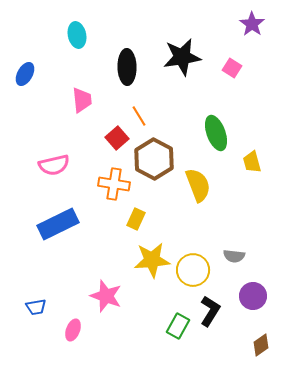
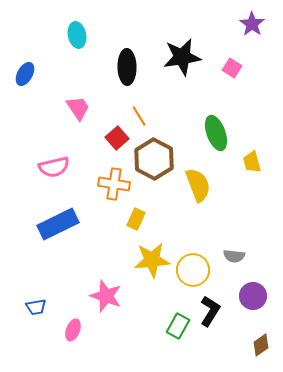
pink trapezoid: moved 4 px left, 8 px down; rotated 28 degrees counterclockwise
pink semicircle: moved 2 px down
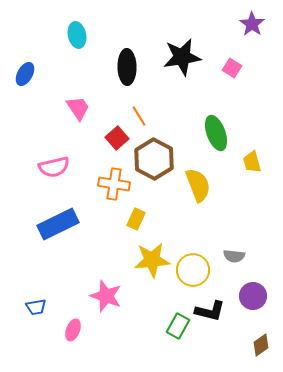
black L-shape: rotated 72 degrees clockwise
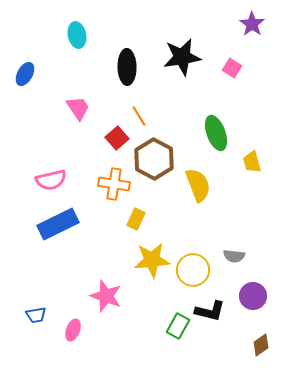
pink semicircle: moved 3 px left, 13 px down
blue trapezoid: moved 8 px down
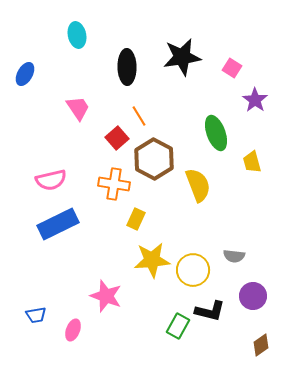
purple star: moved 3 px right, 76 px down
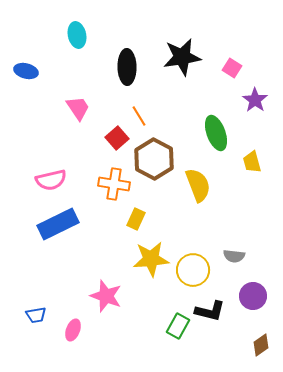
blue ellipse: moved 1 px right, 3 px up; rotated 75 degrees clockwise
yellow star: moved 1 px left, 1 px up
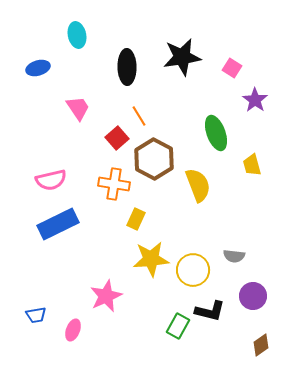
blue ellipse: moved 12 px right, 3 px up; rotated 30 degrees counterclockwise
yellow trapezoid: moved 3 px down
pink star: rotated 28 degrees clockwise
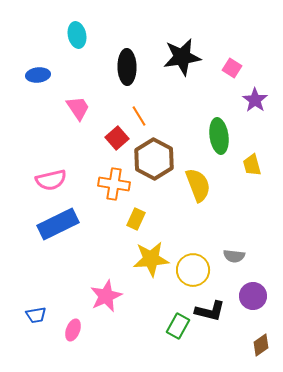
blue ellipse: moved 7 px down; rotated 10 degrees clockwise
green ellipse: moved 3 px right, 3 px down; rotated 12 degrees clockwise
